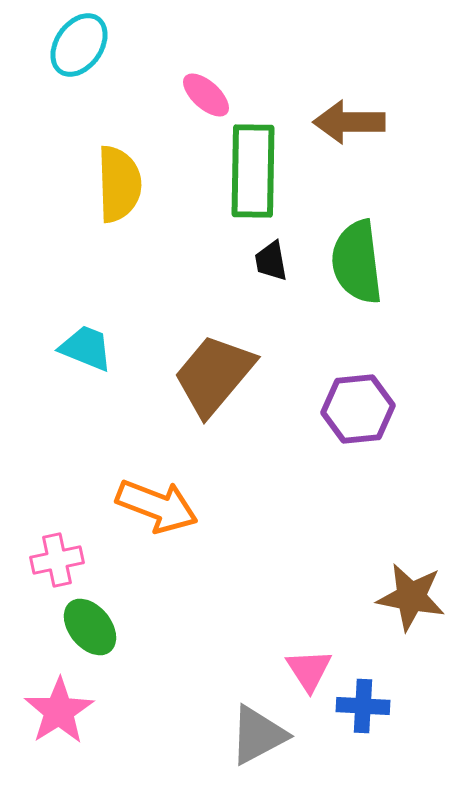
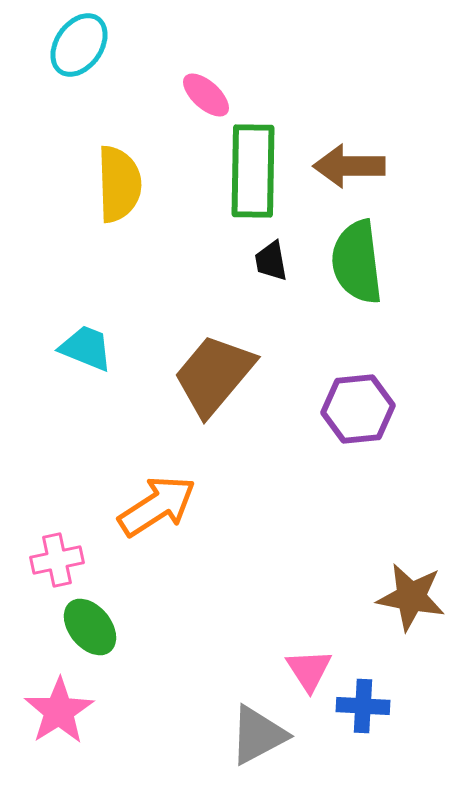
brown arrow: moved 44 px down
orange arrow: rotated 54 degrees counterclockwise
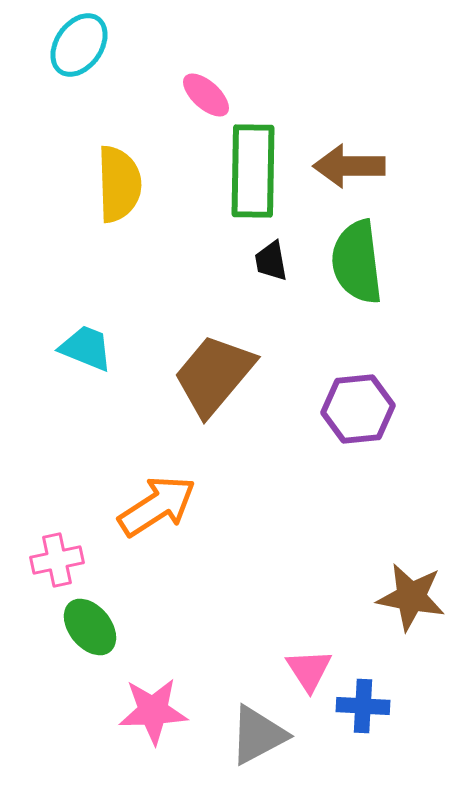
pink star: moved 94 px right; rotated 30 degrees clockwise
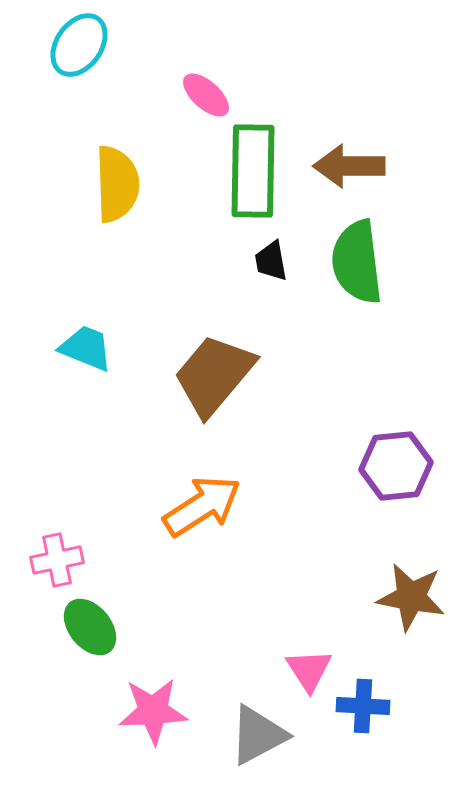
yellow semicircle: moved 2 px left
purple hexagon: moved 38 px right, 57 px down
orange arrow: moved 45 px right
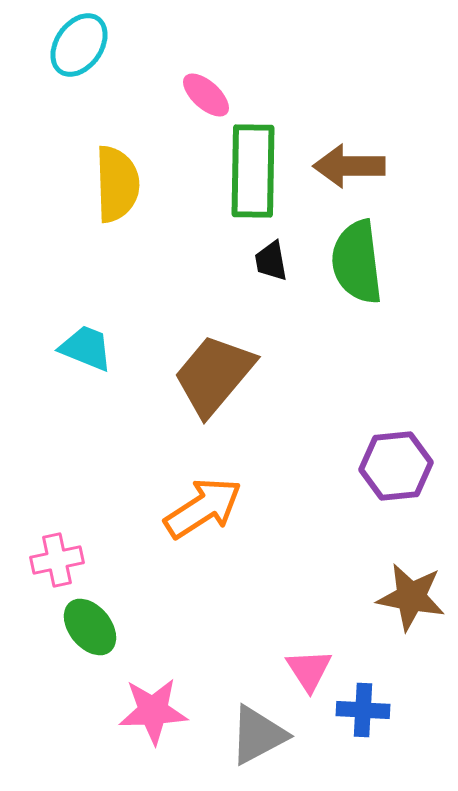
orange arrow: moved 1 px right, 2 px down
blue cross: moved 4 px down
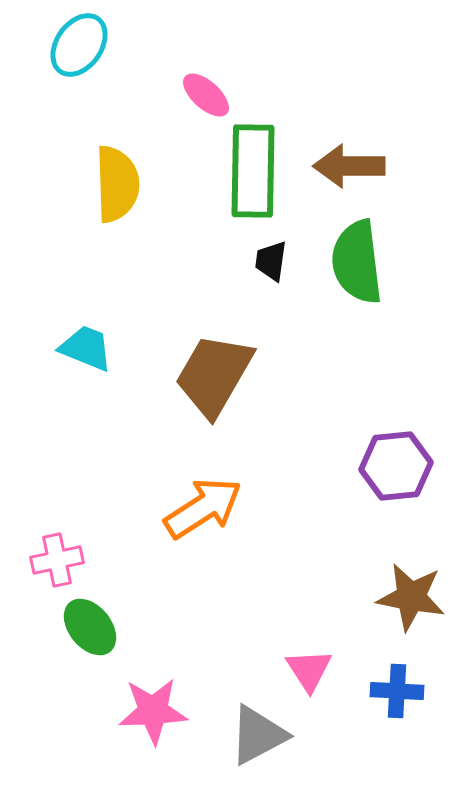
black trapezoid: rotated 18 degrees clockwise
brown trapezoid: rotated 10 degrees counterclockwise
blue cross: moved 34 px right, 19 px up
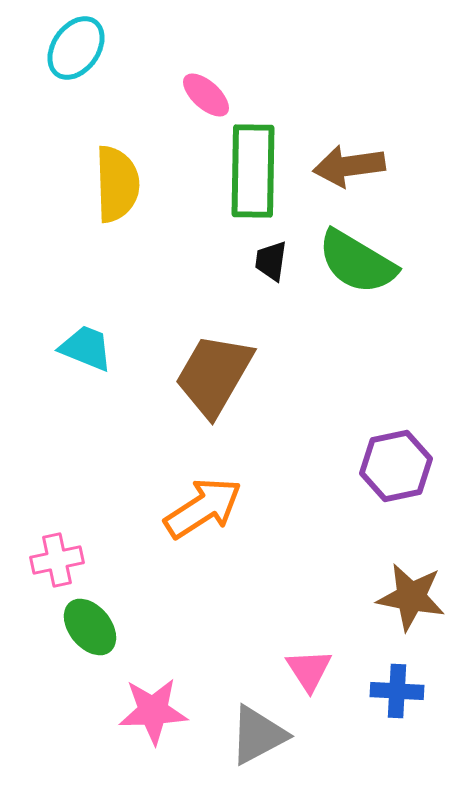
cyan ellipse: moved 3 px left, 3 px down
brown arrow: rotated 8 degrees counterclockwise
green semicircle: rotated 52 degrees counterclockwise
purple hexagon: rotated 6 degrees counterclockwise
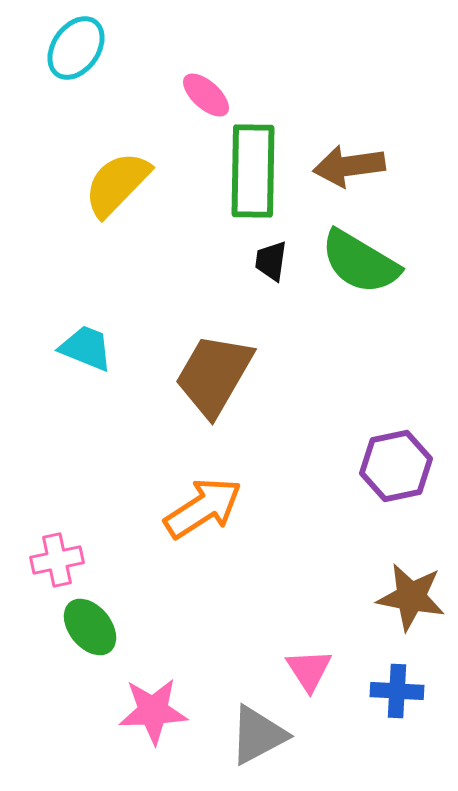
yellow semicircle: rotated 134 degrees counterclockwise
green semicircle: moved 3 px right
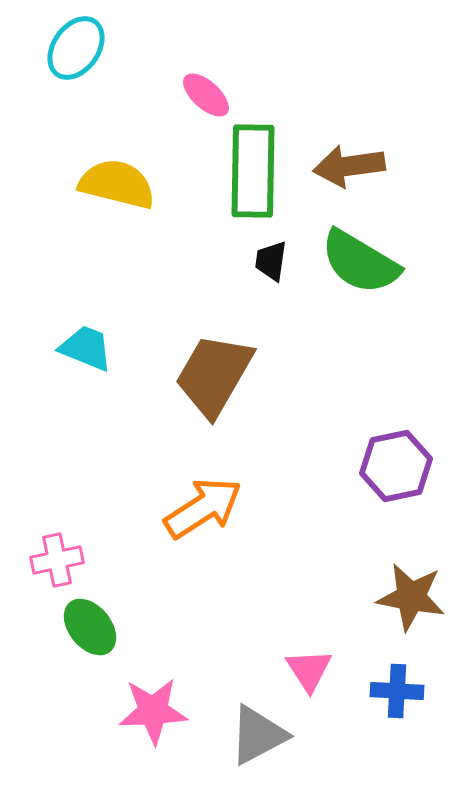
yellow semicircle: rotated 60 degrees clockwise
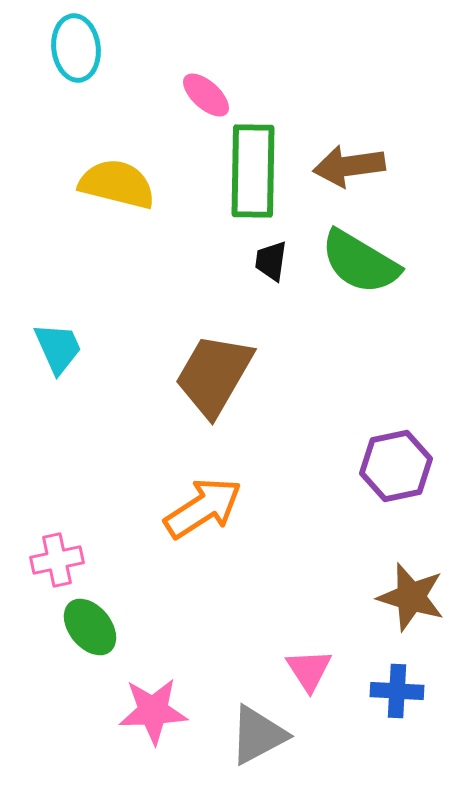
cyan ellipse: rotated 42 degrees counterclockwise
cyan trapezoid: moved 28 px left; rotated 44 degrees clockwise
brown star: rotated 6 degrees clockwise
